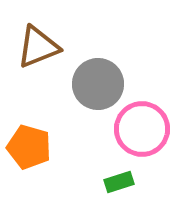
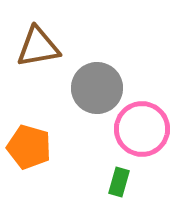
brown triangle: rotated 12 degrees clockwise
gray circle: moved 1 px left, 4 px down
green rectangle: rotated 56 degrees counterclockwise
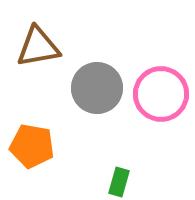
pink circle: moved 19 px right, 35 px up
orange pentagon: moved 3 px right, 1 px up; rotated 6 degrees counterclockwise
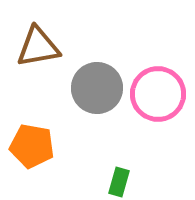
pink circle: moved 3 px left
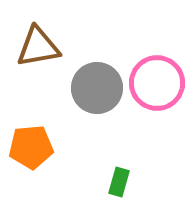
pink circle: moved 1 px left, 11 px up
orange pentagon: moved 1 px left, 1 px down; rotated 15 degrees counterclockwise
